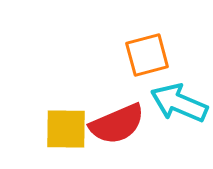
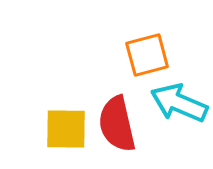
red semicircle: rotated 100 degrees clockwise
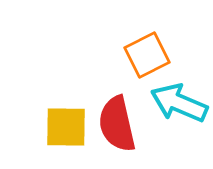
orange square: rotated 12 degrees counterclockwise
yellow square: moved 2 px up
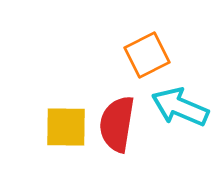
cyan arrow: moved 1 px right, 4 px down
red semicircle: rotated 22 degrees clockwise
